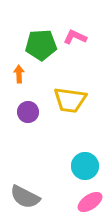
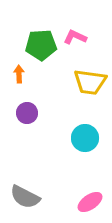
yellow trapezoid: moved 20 px right, 18 px up
purple circle: moved 1 px left, 1 px down
cyan circle: moved 28 px up
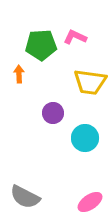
purple circle: moved 26 px right
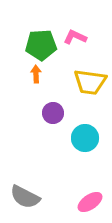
orange arrow: moved 17 px right
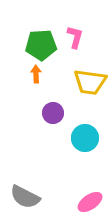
pink L-shape: rotated 80 degrees clockwise
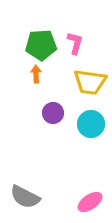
pink L-shape: moved 6 px down
cyan circle: moved 6 px right, 14 px up
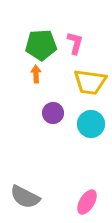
pink ellipse: moved 3 px left; rotated 25 degrees counterclockwise
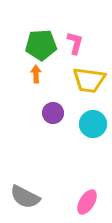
yellow trapezoid: moved 1 px left, 2 px up
cyan circle: moved 2 px right
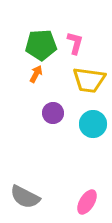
orange arrow: rotated 30 degrees clockwise
